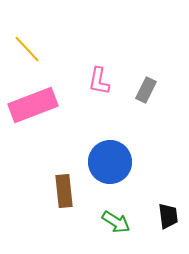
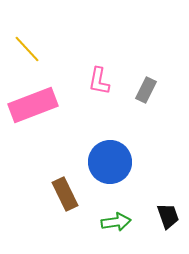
brown rectangle: moved 1 px right, 3 px down; rotated 20 degrees counterclockwise
black trapezoid: rotated 12 degrees counterclockwise
green arrow: rotated 40 degrees counterclockwise
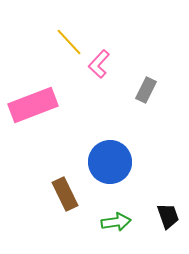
yellow line: moved 42 px right, 7 px up
pink L-shape: moved 17 px up; rotated 32 degrees clockwise
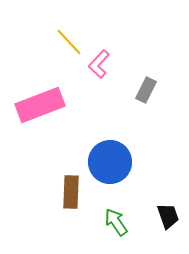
pink rectangle: moved 7 px right
brown rectangle: moved 6 px right, 2 px up; rotated 28 degrees clockwise
green arrow: rotated 116 degrees counterclockwise
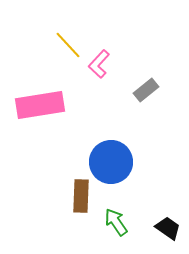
yellow line: moved 1 px left, 3 px down
gray rectangle: rotated 25 degrees clockwise
pink rectangle: rotated 12 degrees clockwise
blue circle: moved 1 px right
brown rectangle: moved 10 px right, 4 px down
black trapezoid: moved 12 px down; rotated 36 degrees counterclockwise
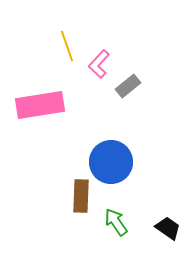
yellow line: moved 1 px left, 1 px down; rotated 24 degrees clockwise
gray rectangle: moved 18 px left, 4 px up
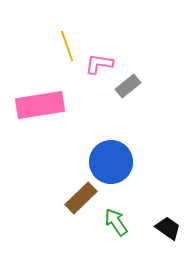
pink L-shape: rotated 56 degrees clockwise
brown rectangle: moved 2 px down; rotated 44 degrees clockwise
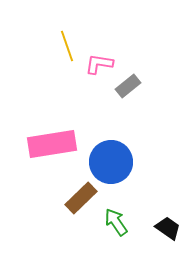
pink rectangle: moved 12 px right, 39 px down
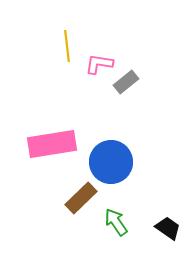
yellow line: rotated 12 degrees clockwise
gray rectangle: moved 2 px left, 4 px up
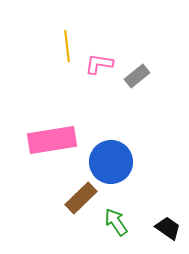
gray rectangle: moved 11 px right, 6 px up
pink rectangle: moved 4 px up
